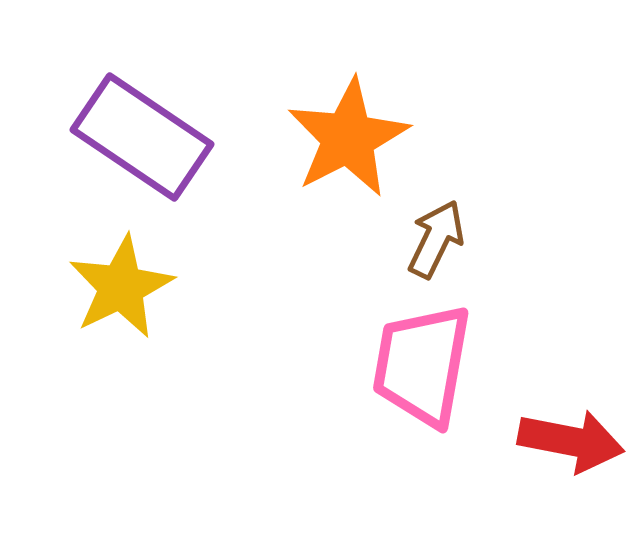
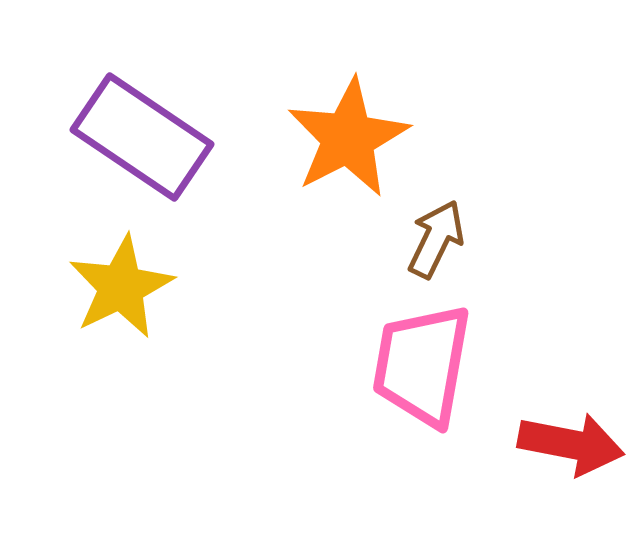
red arrow: moved 3 px down
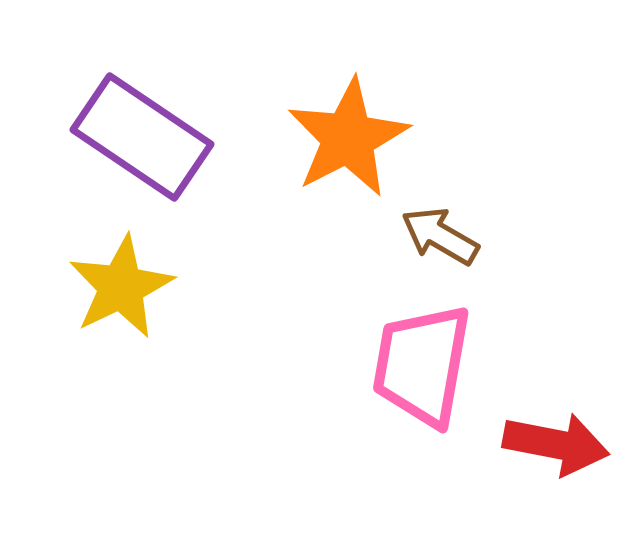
brown arrow: moved 4 px right, 3 px up; rotated 86 degrees counterclockwise
red arrow: moved 15 px left
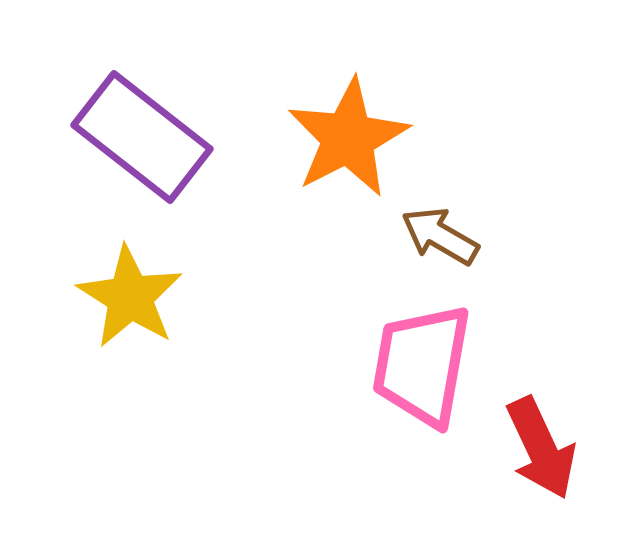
purple rectangle: rotated 4 degrees clockwise
yellow star: moved 9 px right, 10 px down; rotated 14 degrees counterclockwise
red arrow: moved 15 px left, 4 px down; rotated 54 degrees clockwise
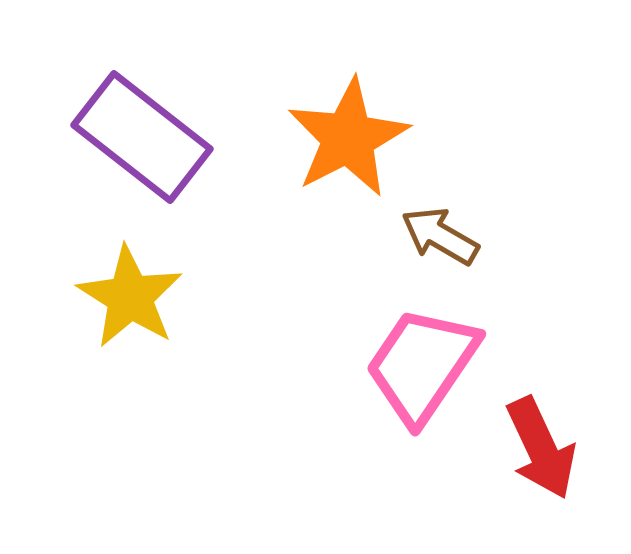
pink trapezoid: rotated 24 degrees clockwise
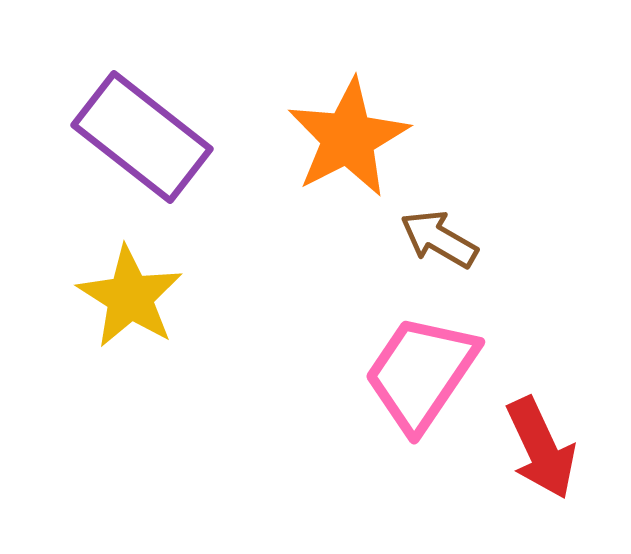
brown arrow: moved 1 px left, 3 px down
pink trapezoid: moved 1 px left, 8 px down
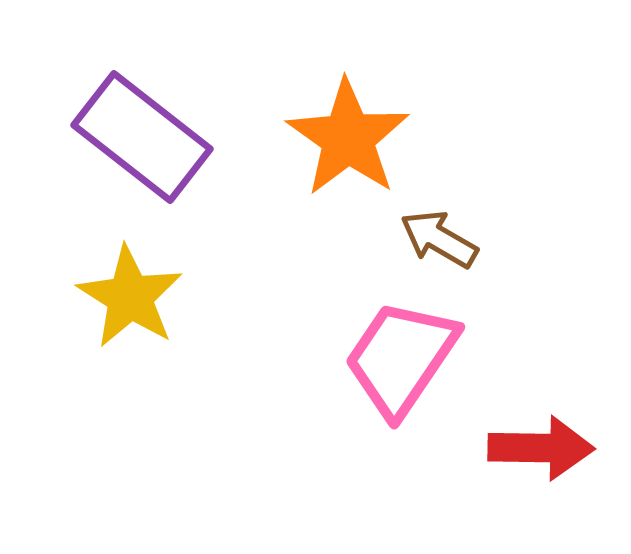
orange star: rotated 10 degrees counterclockwise
pink trapezoid: moved 20 px left, 15 px up
red arrow: rotated 64 degrees counterclockwise
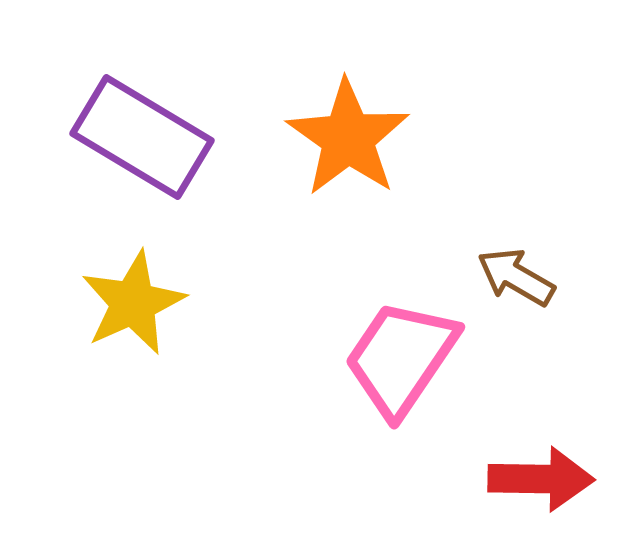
purple rectangle: rotated 7 degrees counterclockwise
brown arrow: moved 77 px right, 38 px down
yellow star: moved 3 px right, 6 px down; rotated 16 degrees clockwise
red arrow: moved 31 px down
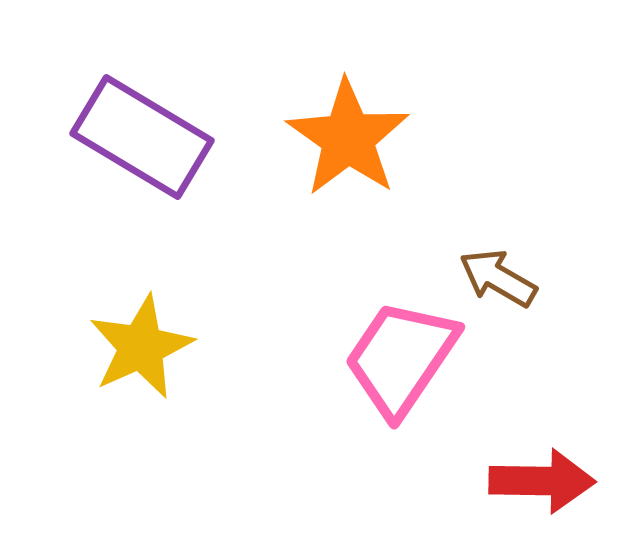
brown arrow: moved 18 px left, 1 px down
yellow star: moved 8 px right, 44 px down
red arrow: moved 1 px right, 2 px down
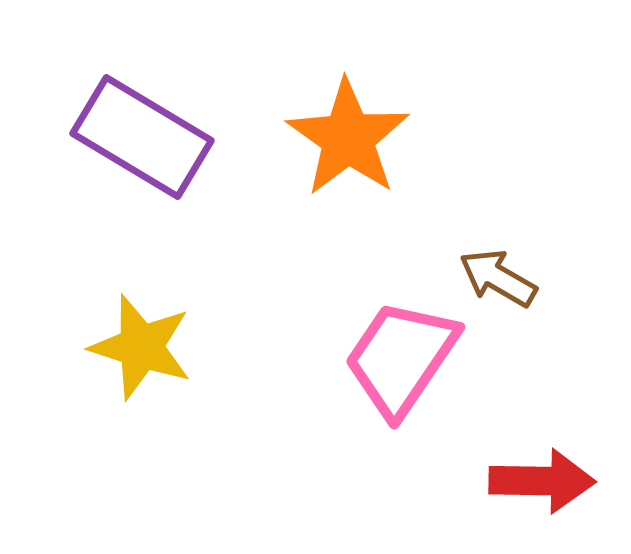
yellow star: rotated 30 degrees counterclockwise
